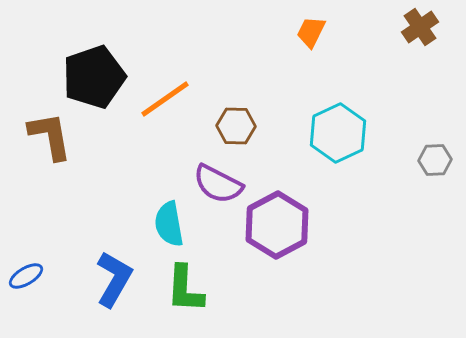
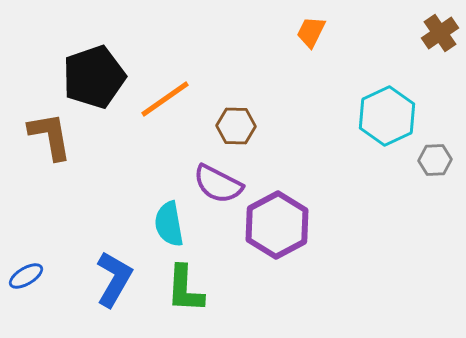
brown cross: moved 20 px right, 6 px down
cyan hexagon: moved 49 px right, 17 px up
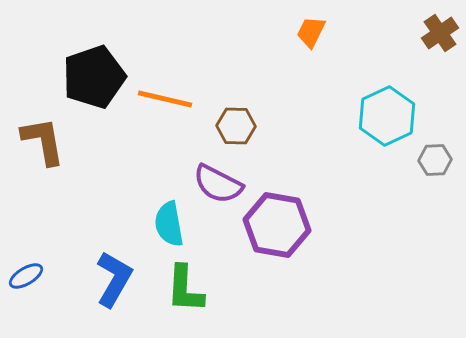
orange line: rotated 48 degrees clockwise
brown L-shape: moved 7 px left, 5 px down
purple hexagon: rotated 22 degrees counterclockwise
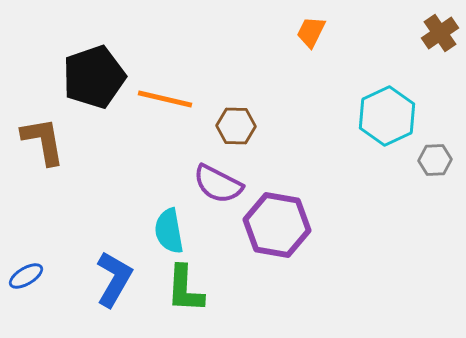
cyan semicircle: moved 7 px down
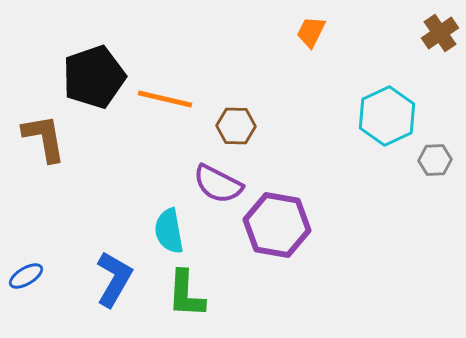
brown L-shape: moved 1 px right, 3 px up
green L-shape: moved 1 px right, 5 px down
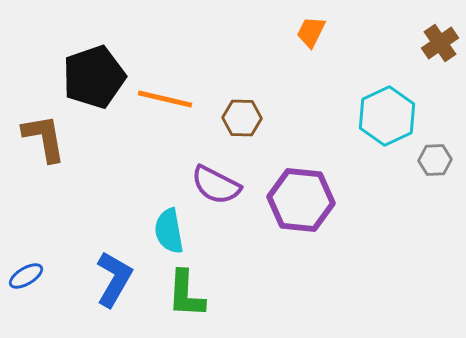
brown cross: moved 10 px down
brown hexagon: moved 6 px right, 8 px up
purple semicircle: moved 2 px left, 1 px down
purple hexagon: moved 24 px right, 25 px up; rotated 4 degrees counterclockwise
